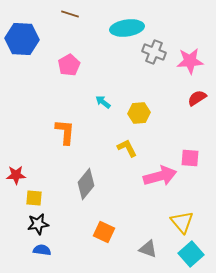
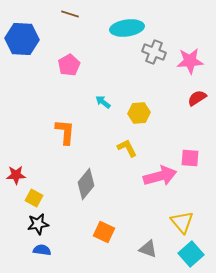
yellow square: rotated 24 degrees clockwise
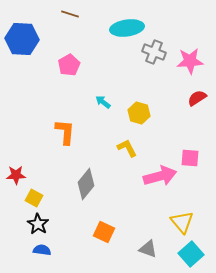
yellow hexagon: rotated 20 degrees clockwise
black star: rotated 30 degrees counterclockwise
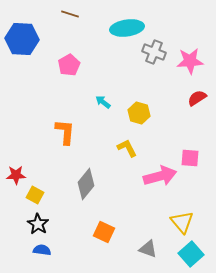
yellow square: moved 1 px right, 3 px up
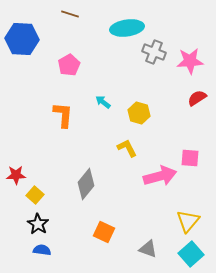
orange L-shape: moved 2 px left, 17 px up
yellow square: rotated 12 degrees clockwise
yellow triangle: moved 6 px right, 1 px up; rotated 20 degrees clockwise
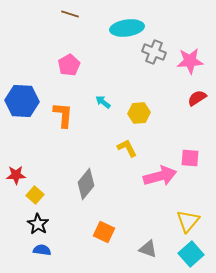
blue hexagon: moved 62 px down
yellow hexagon: rotated 20 degrees counterclockwise
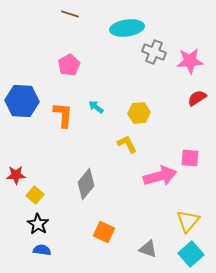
cyan arrow: moved 7 px left, 5 px down
yellow L-shape: moved 4 px up
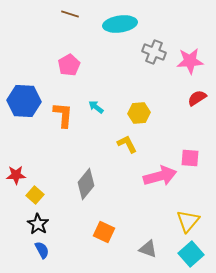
cyan ellipse: moved 7 px left, 4 px up
blue hexagon: moved 2 px right
blue semicircle: rotated 54 degrees clockwise
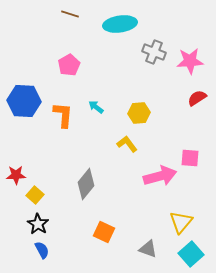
yellow L-shape: rotated 10 degrees counterclockwise
yellow triangle: moved 7 px left, 1 px down
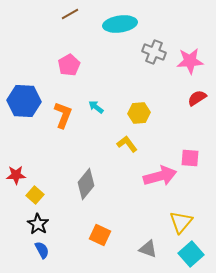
brown line: rotated 48 degrees counterclockwise
orange L-shape: rotated 16 degrees clockwise
orange square: moved 4 px left, 3 px down
